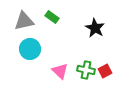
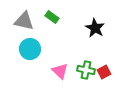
gray triangle: rotated 25 degrees clockwise
red square: moved 1 px left, 1 px down
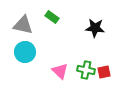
gray triangle: moved 1 px left, 4 px down
black star: rotated 24 degrees counterclockwise
cyan circle: moved 5 px left, 3 px down
red square: rotated 16 degrees clockwise
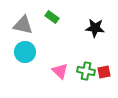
green cross: moved 1 px down
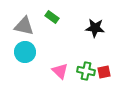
gray triangle: moved 1 px right, 1 px down
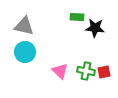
green rectangle: moved 25 px right; rotated 32 degrees counterclockwise
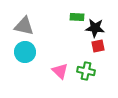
red square: moved 6 px left, 26 px up
